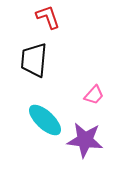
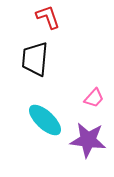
black trapezoid: moved 1 px right, 1 px up
pink trapezoid: moved 3 px down
purple star: moved 3 px right
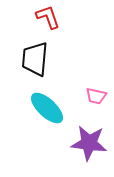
pink trapezoid: moved 2 px right, 2 px up; rotated 60 degrees clockwise
cyan ellipse: moved 2 px right, 12 px up
purple star: moved 1 px right, 3 px down
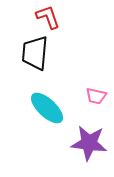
black trapezoid: moved 6 px up
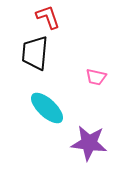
pink trapezoid: moved 19 px up
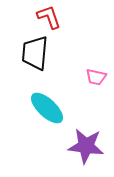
red L-shape: moved 1 px right
purple star: moved 3 px left, 3 px down
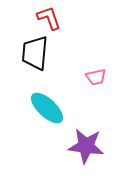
red L-shape: moved 1 px down
pink trapezoid: rotated 25 degrees counterclockwise
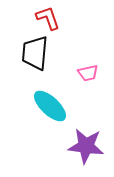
red L-shape: moved 1 px left
pink trapezoid: moved 8 px left, 4 px up
cyan ellipse: moved 3 px right, 2 px up
